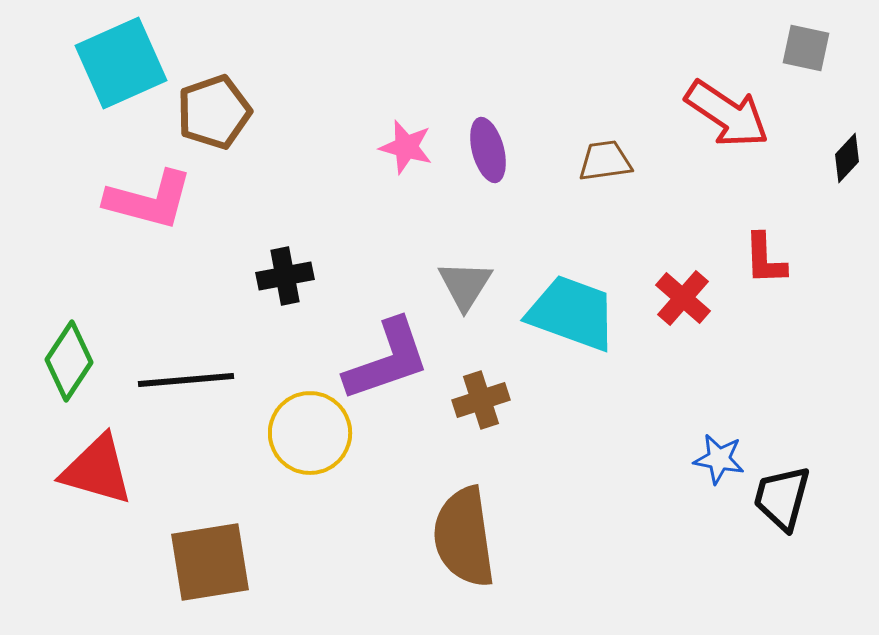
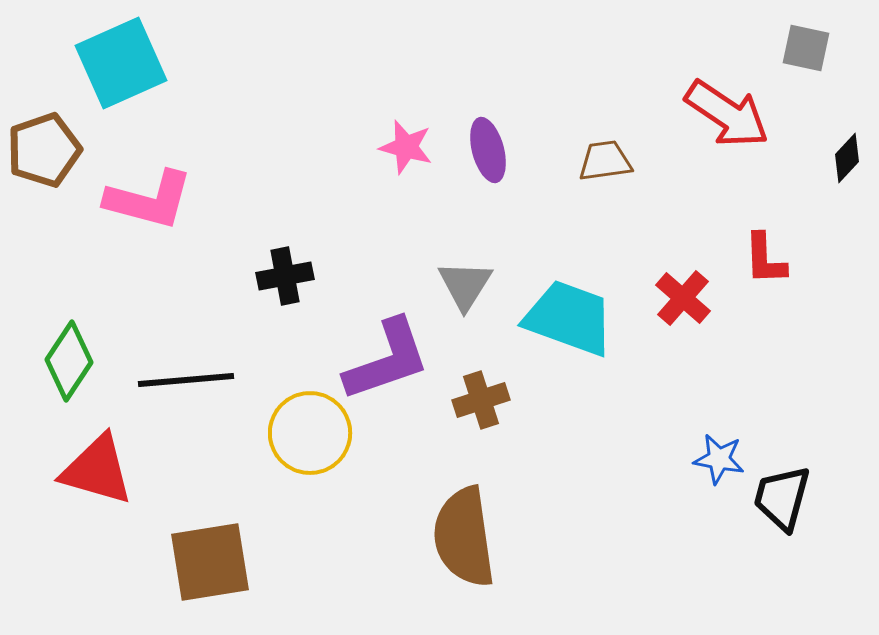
brown pentagon: moved 170 px left, 38 px down
cyan trapezoid: moved 3 px left, 5 px down
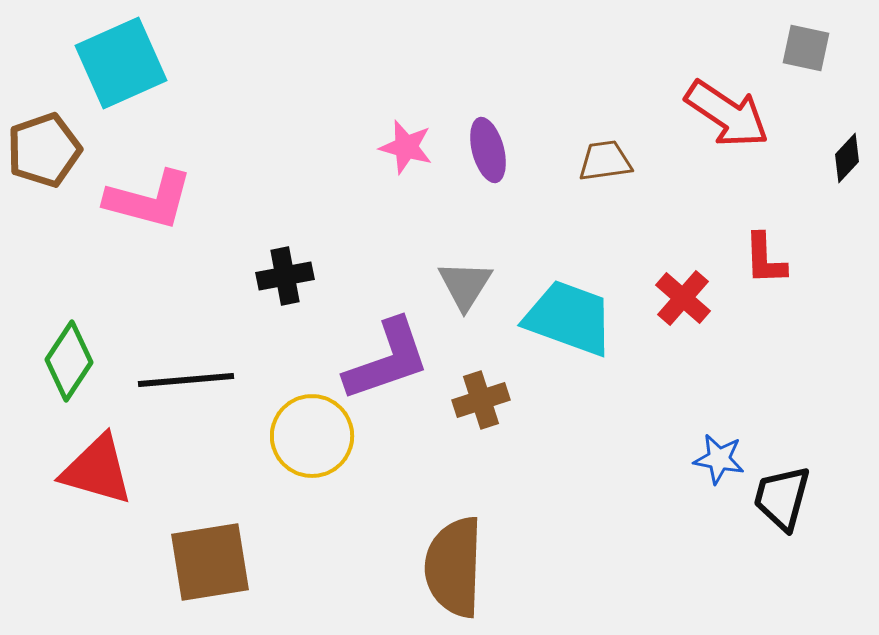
yellow circle: moved 2 px right, 3 px down
brown semicircle: moved 10 px left, 30 px down; rotated 10 degrees clockwise
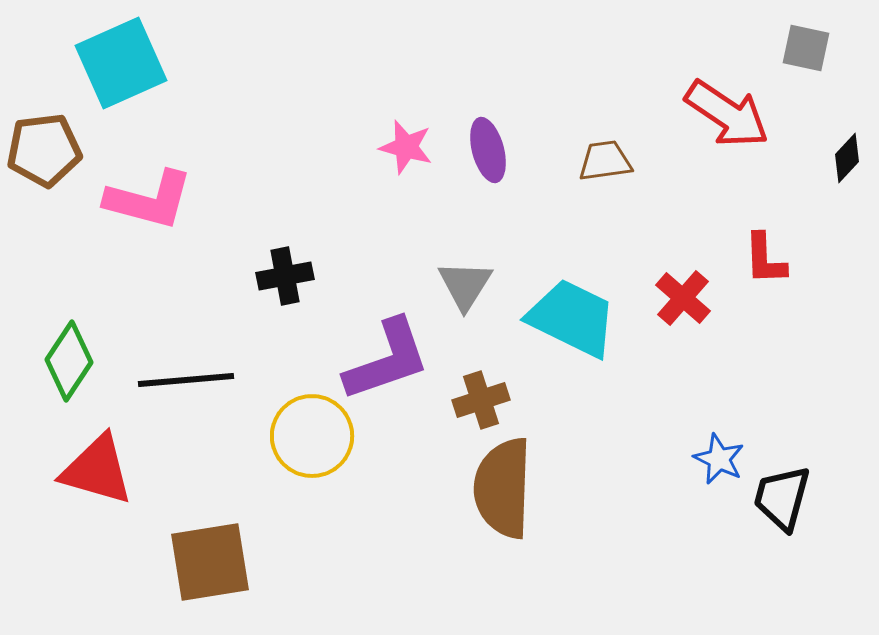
brown pentagon: rotated 12 degrees clockwise
cyan trapezoid: moved 3 px right; rotated 6 degrees clockwise
blue star: rotated 15 degrees clockwise
brown semicircle: moved 49 px right, 79 px up
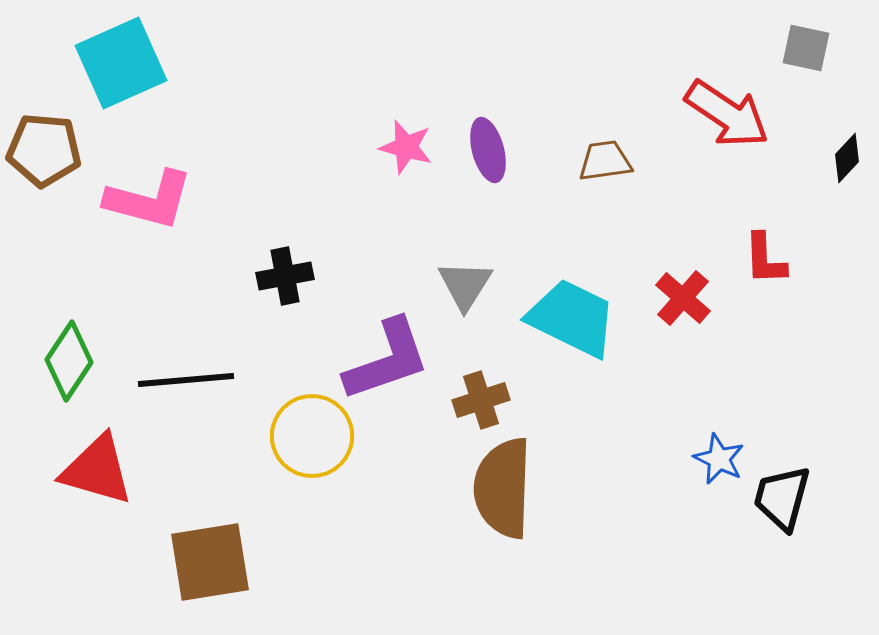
brown pentagon: rotated 12 degrees clockwise
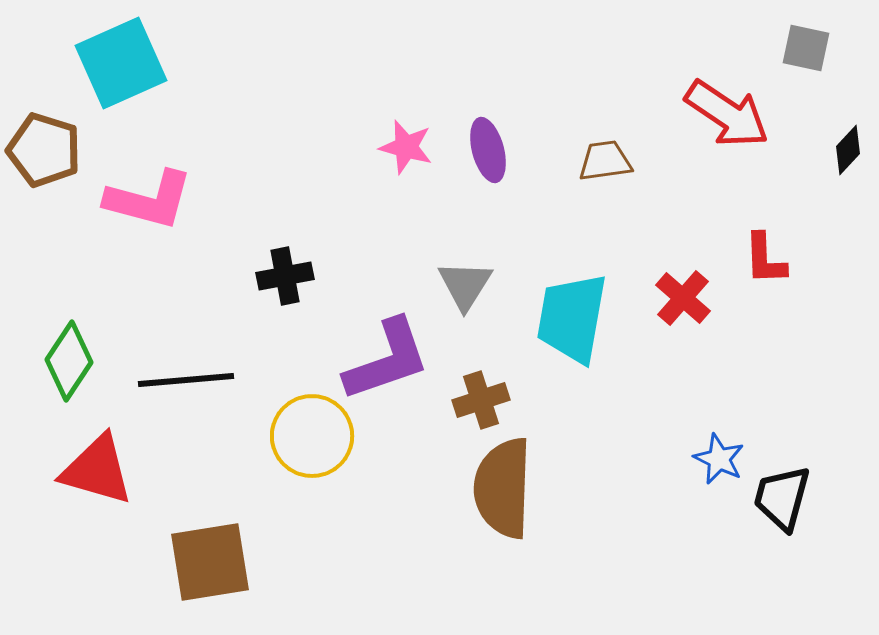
brown pentagon: rotated 12 degrees clockwise
black diamond: moved 1 px right, 8 px up
cyan trapezoid: rotated 106 degrees counterclockwise
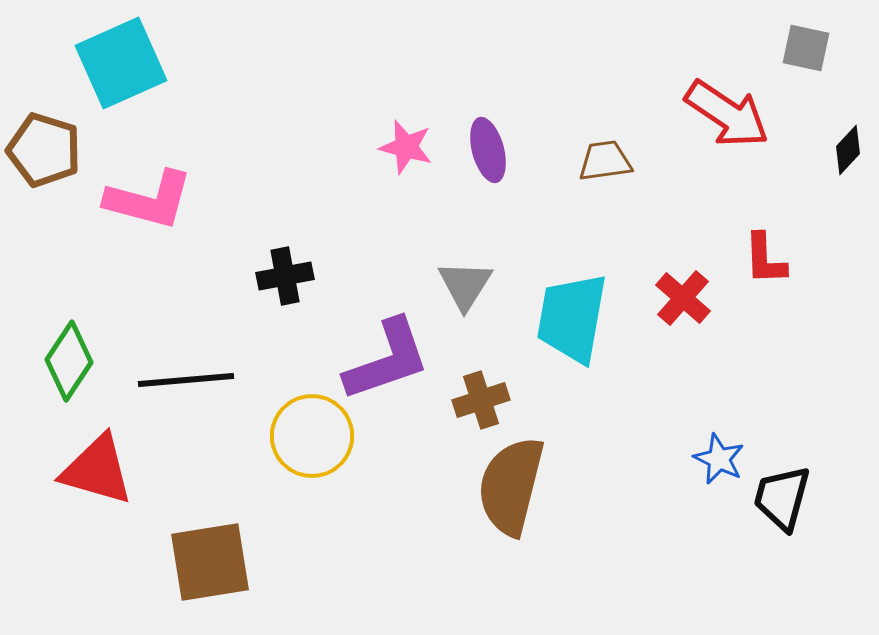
brown semicircle: moved 8 px right, 2 px up; rotated 12 degrees clockwise
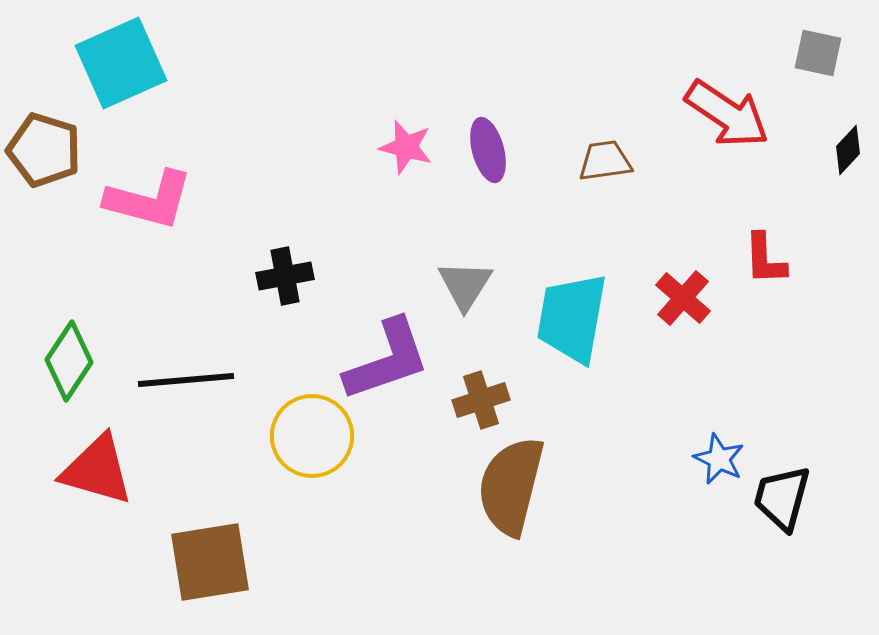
gray square: moved 12 px right, 5 px down
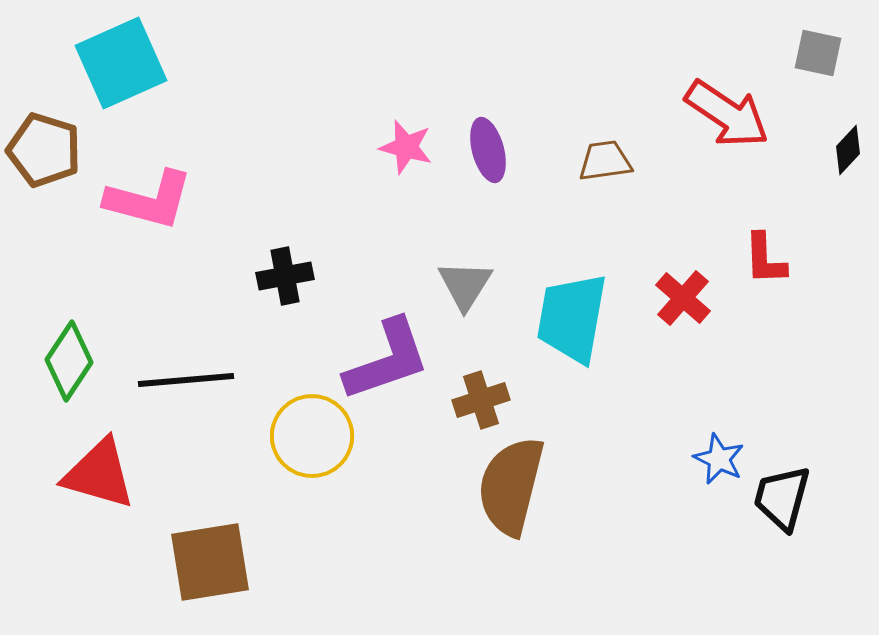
red triangle: moved 2 px right, 4 px down
